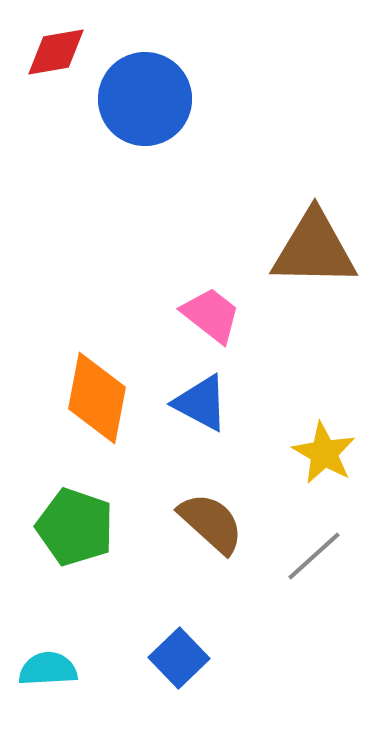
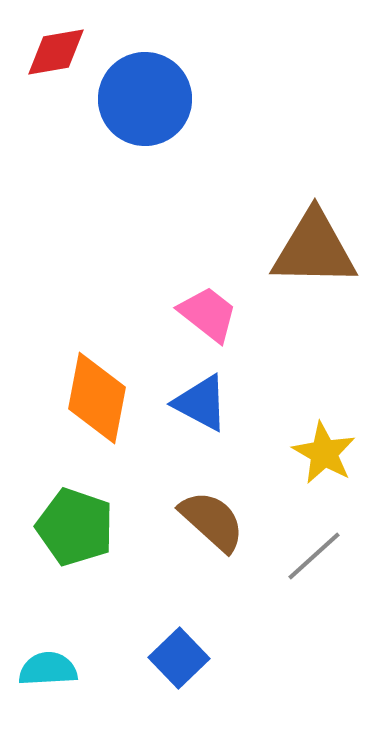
pink trapezoid: moved 3 px left, 1 px up
brown semicircle: moved 1 px right, 2 px up
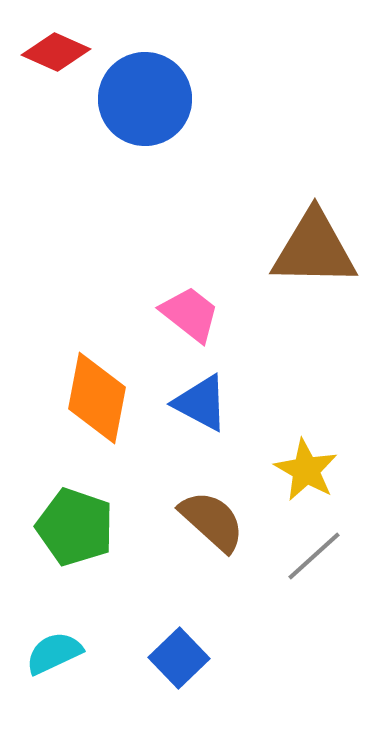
red diamond: rotated 34 degrees clockwise
pink trapezoid: moved 18 px left
yellow star: moved 18 px left, 17 px down
cyan semicircle: moved 6 px right, 16 px up; rotated 22 degrees counterclockwise
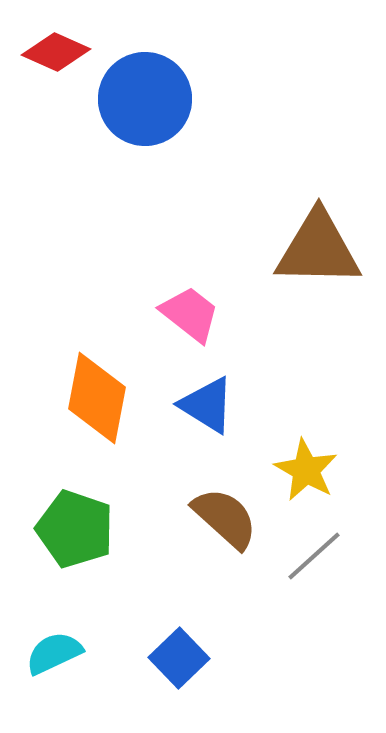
brown triangle: moved 4 px right
blue triangle: moved 6 px right, 2 px down; rotated 4 degrees clockwise
brown semicircle: moved 13 px right, 3 px up
green pentagon: moved 2 px down
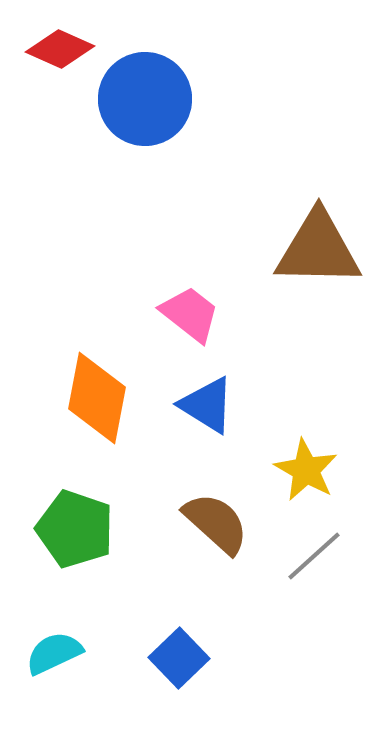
red diamond: moved 4 px right, 3 px up
brown semicircle: moved 9 px left, 5 px down
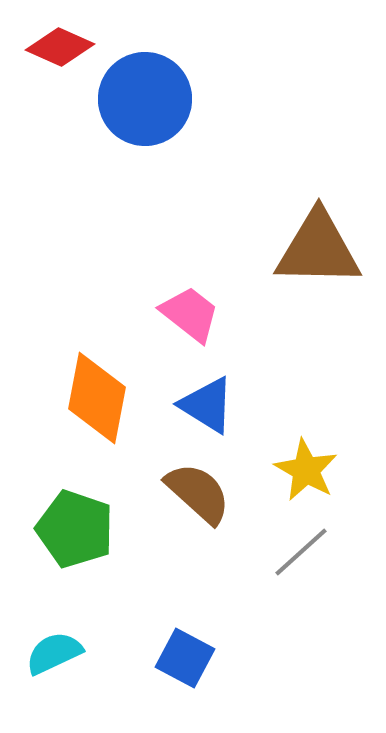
red diamond: moved 2 px up
brown semicircle: moved 18 px left, 30 px up
gray line: moved 13 px left, 4 px up
blue square: moved 6 px right; rotated 18 degrees counterclockwise
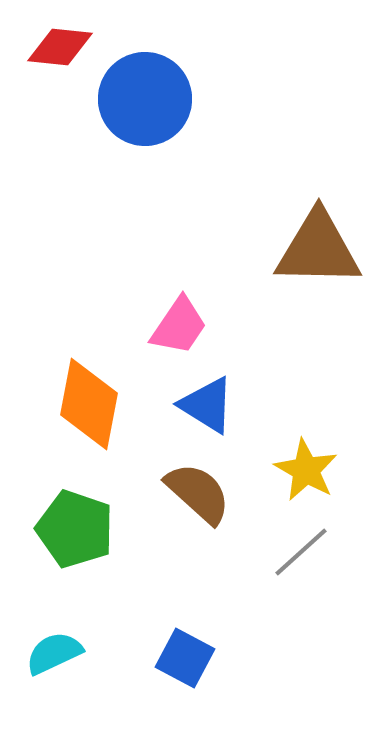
red diamond: rotated 18 degrees counterclockwise
pink trapezoid: moved 11 px left, 12 px down; rotated 86 degrees clockwise
orange diamond: moved 8 px left, 6 px down
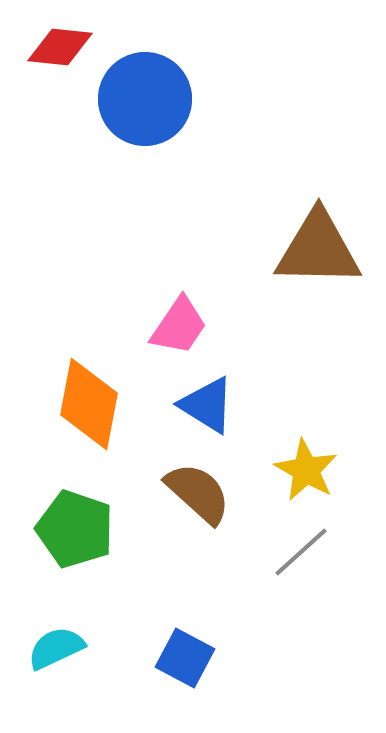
cyan semicircle: moved 2 px right, 5 px up
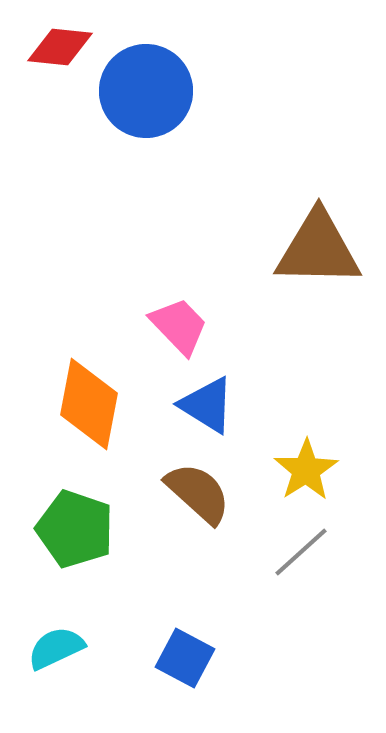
blue circle: moved 1 px right, 8 px up
pink trapezoid: rotated 78 degrees counterclockwise
yellow star: rotated 10 degrees clockwise
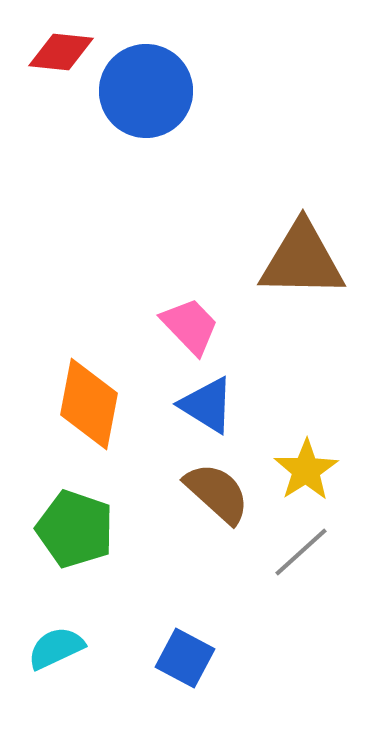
red diamond: moved 1 px right, 5 px down
brown triangle: moved 16 px left, 11 px down
pink trapezoid: moved 11 px right
brown semicircle: moved 19 px right
